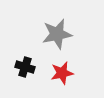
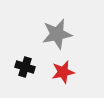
red star: moved 1 px right, 1 px up
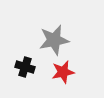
gray star: moved 3 px left, 6 px down
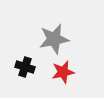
gray star: moved 1 px up
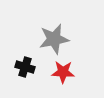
red star: rotated 15 degrees clockwise
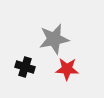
red star: moved 4 px right, 3 px up
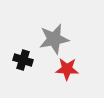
black cross: moved 2 px left, 7 px up
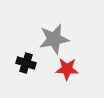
black cross: moved 3 px right, 3 px down
